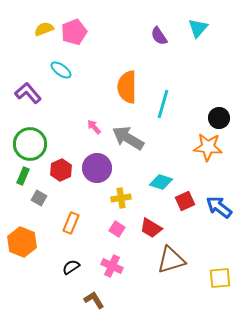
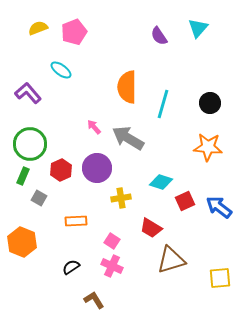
yellow semicircle: moved 6 px left, 1 px up
black circle: moved 9 px left, 15 px up
orange rectangle: moved 5 px right, 2 px up; rotated 65 degrees clockwise
pink square: moved 5 px left, 12 px down
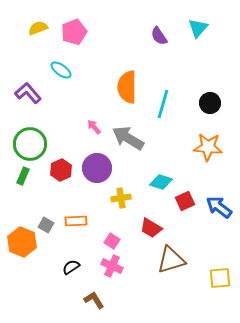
gray square: moved 7 px right, 27 px down
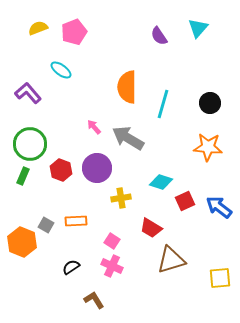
red hexagon: rotated 15 degrees counterclockwise
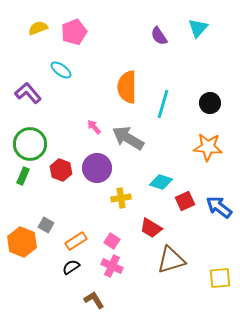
orange rectangle: moved 20 px down; rotated 30 degrees counterclockwise
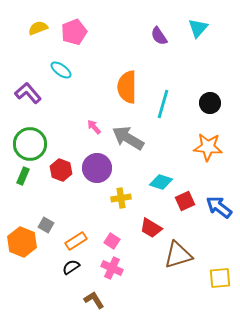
brown triangle: moved 7 px right, 5 px up
pink cross: moved 2 px down
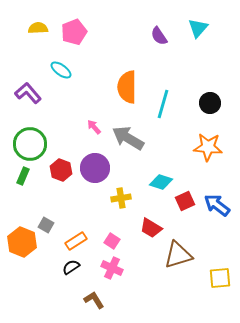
yellow semicircle: rotated 18 degrees clockwise
purple circle: moved 2 px left
blue arrow: moved 2 px left, 2 px up
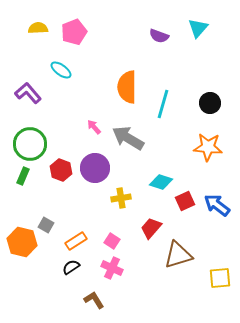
purple semicircle: rotated 36 degrees counterclockwise
red trapezoid: rotated 100 degrees clockwise
orange hexagon: rotated 8 degrees counterclockwise
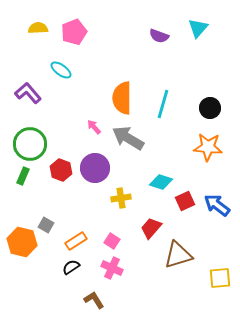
orange semicircle: moved 5 px left, 11 px down
black circle: moved 5 px down
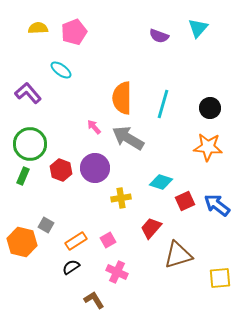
pink square: moved 4 px left, 1 px up; rotated 28 degrees clockwise
pink cross: moved 5 px right, 4 px down
